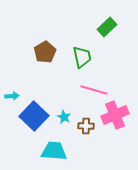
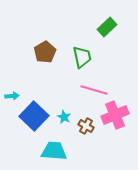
brown cross: rotated 28 degrees clockwise
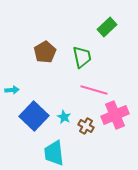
cyan arrow: moved 6 px up
cyan trapezoid: moved 2 px down; rotated 100 degrees counterclockwise
